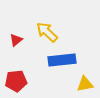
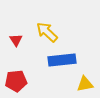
red triangle: rotated 24 degrees counterclockwise
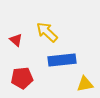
red triangle: rotated 16 degrees counterclockwise
red pentagon: moved 6 px right, 3 px up
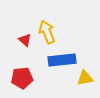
yellow arrow: rotated 25 degrees clockwise
red triangle: moved 9 px right
yellow triangle: moved 6 px up
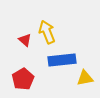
red pentagon: moved 1 px right, 1 px down; rotated 25 degrees counterclockwise
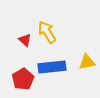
yellow arrow: rotated 10 degrees counterclockwise
blue rectangle: moved 10 px left, 7 px down
yellow triangle: moved 2 px right, 16 px up
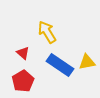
red triangle: moved 2 px left, 13 px down
blue rectangle: moved 8 px right, 2 px up; rotated 40 degrees clockwise
red pentagon: moved 2 px down
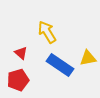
red triangle: moved 2 px left
yellow triangle: moved 1 px right, 4 px up
red pentagon: moved 5 px left, 1 px up; rotated 15 degrees clockwise
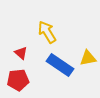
red pentagon: rotated 10 degrees clockwise
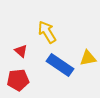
red triangle: moved 2 px up
